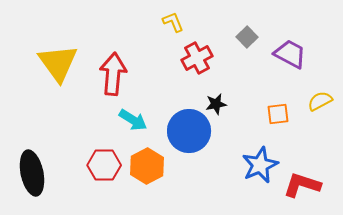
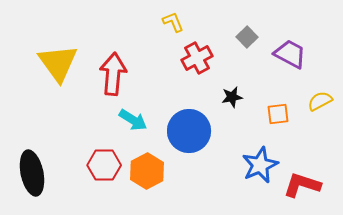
black star: moved 16 px right, 7 px up
orange hexagon: moved 5 px down
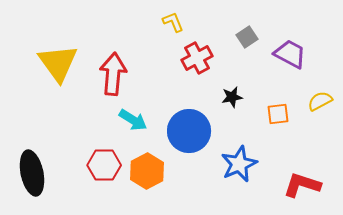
gray square: rotated 10 degrees clockwise
blue star: moved 21 px left, 1 px up
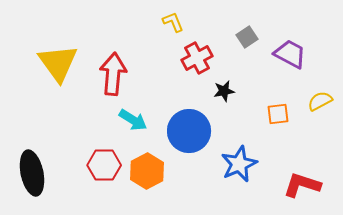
black star: moved 8 px left, 6 px up
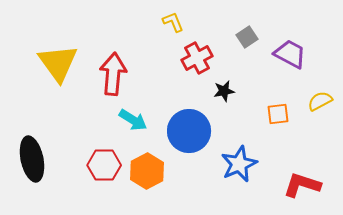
black ellipse: moved 14 px up
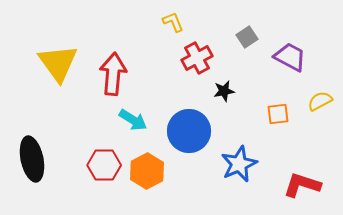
purple trapezoid: moved 3 px down
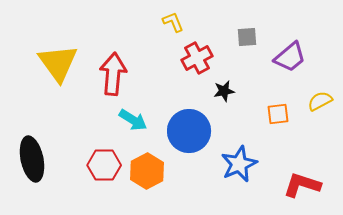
gray square: rotated 30 degrees clockwise
purple trapezoid: rotated 112 degrees clockwise
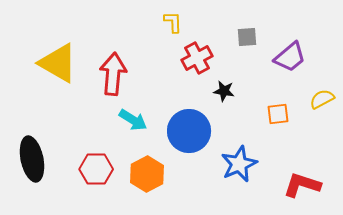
yellow L-shape: rotated 20 degrees clockwise
yellow triangle: rotated 24 degrees counterclockwise
black star: rotated 20 degrees clockwise
yellow semicircle: moved 2 px right, 2 px up
red hexagon: moved 8 px left, 4 px down
orange hexagon: moved 3 px down
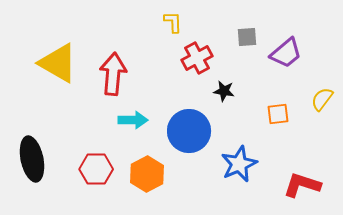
purple trapezoid: moved 4 px left, 4 px up
yellow semicircle: rotated 25 degrees counterclockwise
cyan arrow: rotated 32 degrees counterclockwise
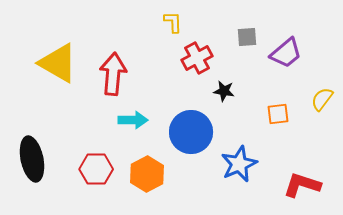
blue circle: moved 2 px right, 1 px down
